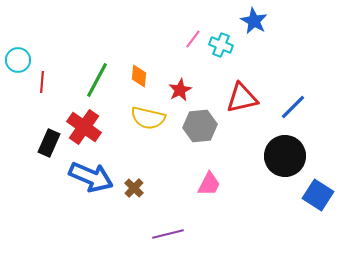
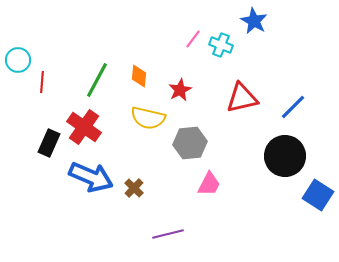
gray hexagon: moved 10 px left, 17 px down
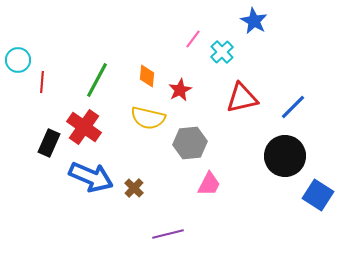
cyan cross: moved 1 px right, 7 px down; rotated 25 degrees clockwise
orange diamond: moved 8 px right
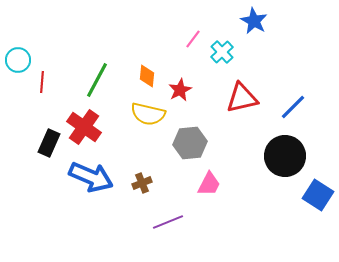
yellow semicircle: moved 4 px up
brown cross: moved 8 px right, 5 px up; rotated 24 degrees clockwise
purple line: moved 12 px up; rotated 8 degrees counterclockwise
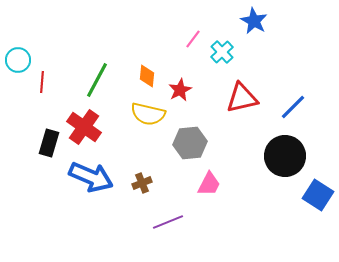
black rectangle: rotated 8 degrees counterclockwise
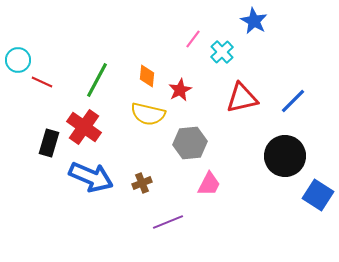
red line: rotated 70 degrees counterclockwise
blue line: moved 6 px up
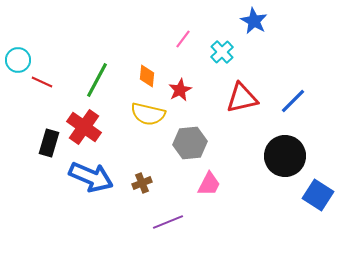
pink line: moved 10 px left
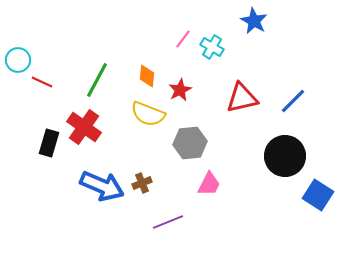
cyan cross: moved 10 px left, 5 px up; rotated 15 degrees counterclockwise
yellow semicircle: rotated 8 degrees clockwise
blue arrow: moved 11 px right, 9 px down
